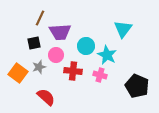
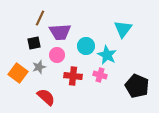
pink circle: moved 1 px right
red cross: moved 5 px down
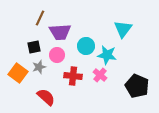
black square: moved 4 px down
cyan star: rotated 18 degrees counterclockwise
pink cross: rotated 24 degrees clockwise
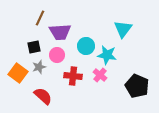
red semicircle: moved 3 px left, 1 px up
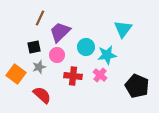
purple trapezoid: rotated 140 degrees clockwise
cyan circle: moved 1 px down
cyan star: rotated 18 degrees counterclockwise
orange square: moved 2 px left, 1 px down
red semicircle: moved 1 px left, 1 px up
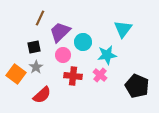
cyan circle: moved 3 px left, 5 px up
pink circle: moved 6 px right
gray star: moved 3 px left; rotated 16 degrees counterclockwise
red semicircle: rotated 96 degrees clockwise
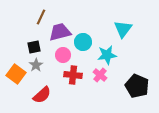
brown line: moved 1 px right, 1 px up
purple trapezoid: rotated 30 degrees clockwise
gray star: moved 2 px up
red cross: moved 1 px up
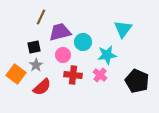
black pentagon: moved 5 px up
red semicircle: moved 8 px up
